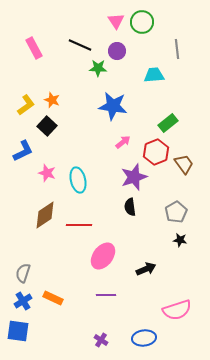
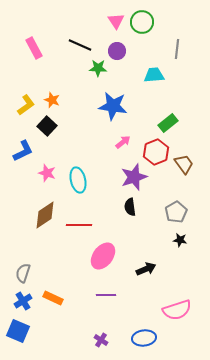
gray line: rotated 12 degrees clockwise
blue square: rotated 15 degrees clockwise
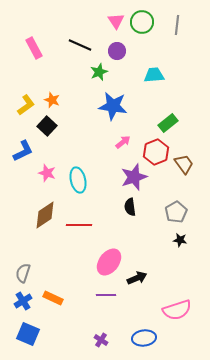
gray line: moved 24 px up
green star: moved 1 px right, 4 px down; rotated 24 degrees counterclockwise
pink ellipse: moved 6 px right, 6 px down
black arrow: moved 9 px left, 9 px down
blue square: moved 10 px right, 3 px down
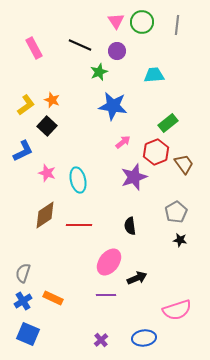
black semicircle: moved 19 px down
purple cross: rotated 16 degrees clockwise
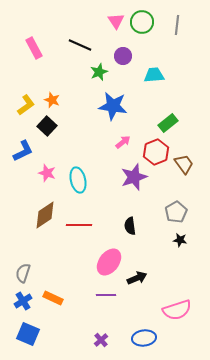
purple circle: moved 6 px right, 5 px down
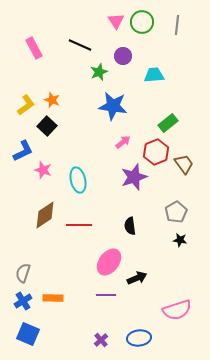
pink star: moved 4 px left, 3 px up
orange rectangle: rotated 24 degrees counterclockwise
blue ellipse: moved 5 px left
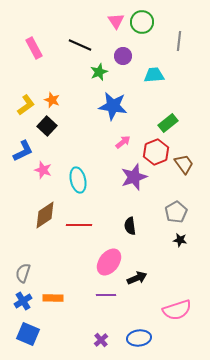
gray line: moved 2 px right, 16 px down
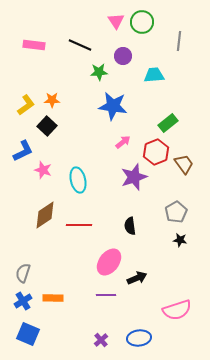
pink rectangle: moved 3 px up; rotated 55 degrees counterclockwise
green star: rotated 18 degrees clockwise
orange star: rotated 21 degrees counterclockwise
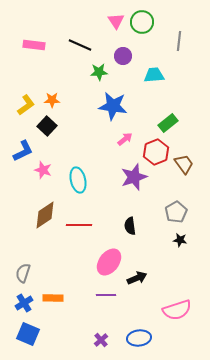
pink arrow: moved 2 px right, 3 px up
blue cross: moved 1 px right, 2 px down
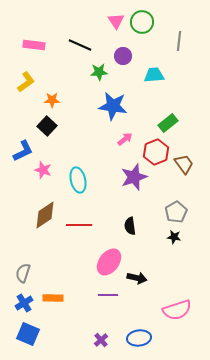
yellow L-shape: moved 23 px up
black star: moved 6 px left, 3 px up
black arrow: rotated 36 degrees clockwise
purple line: moved 2 px right
